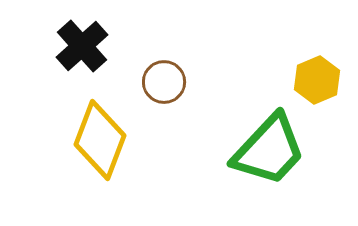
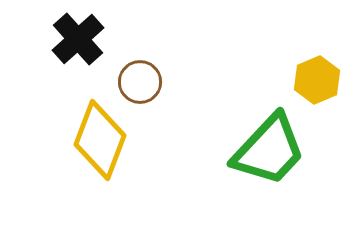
black cross: moved 4 px left, 7 px up
brown circle: moved 24 px left
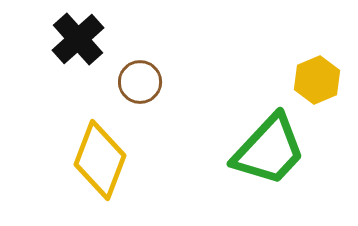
yellow diamond: moved 20 px down
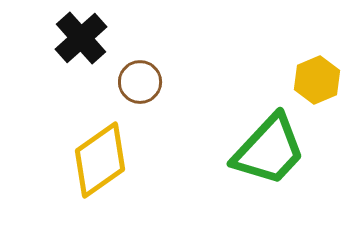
black cross: moved 3 px right, 1 px up
yellow diamond: rotated 34 degrees clockwise
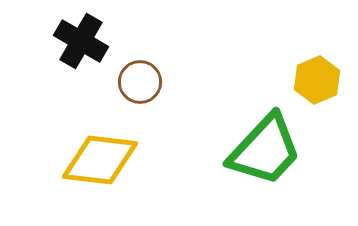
black cross: moved 3 px down; rotated 18 degrees counterclockwise
green trapezoid: moved 4 px left
yellow diamond: rotated 42 degrees clockwise
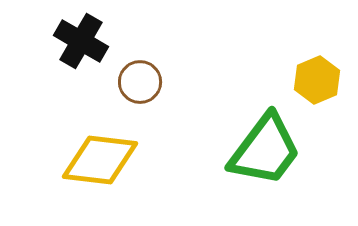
green trapezoid: rotated 6 degrees counterclockwise
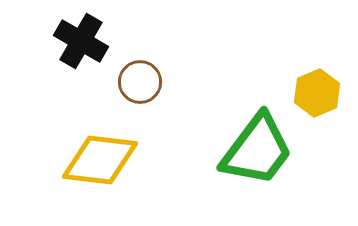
yellow hexagon: moved 13 px down
green trapezoid: moved 8 px left
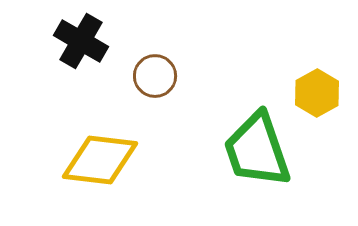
brown circle: moved 15 px right, 6 px up
yellow hexagon: rotated 6 degrees counterclockwise
green trapezoid: rotated 124 degrees clockwise
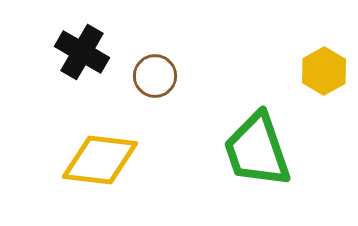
black cross: moved 1 px right, 11 px down
yellow hexagon: moved 7 px right, 22 px up
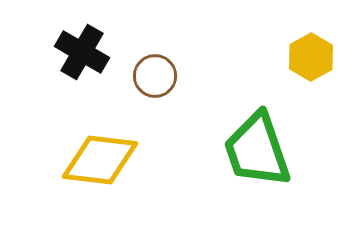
yellow hexagon: moved 13 px left, 14 px up
